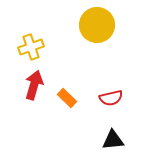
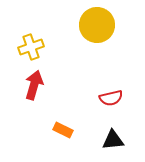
orange rectangle: moved 4 px left, 32 px down; rotated 18 degrees counterclockwise
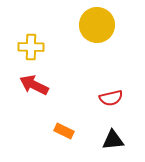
yellow cross: rotated 20 degrees clockwise
red arrow: rotated 80 degrees counterclockwise
orange rectangle: moved 1 px right, 1 px down
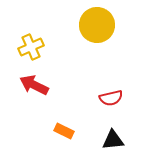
yellow cross: rotated 25 degrees counterclockwise
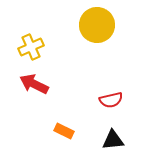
red arrow: moved 1 px up
red semicircle: moved 2 px down
